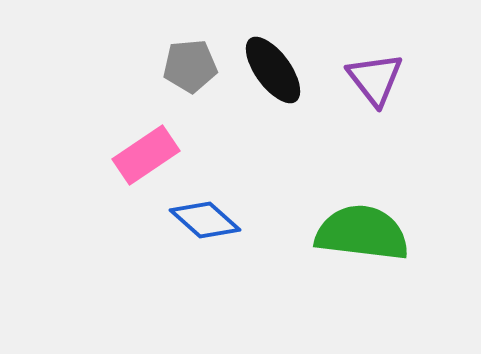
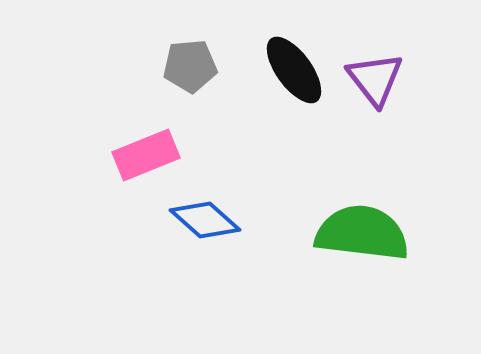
black ellipse: moved 21 px right
pink rectangle: rotated 12 degrees clockwise
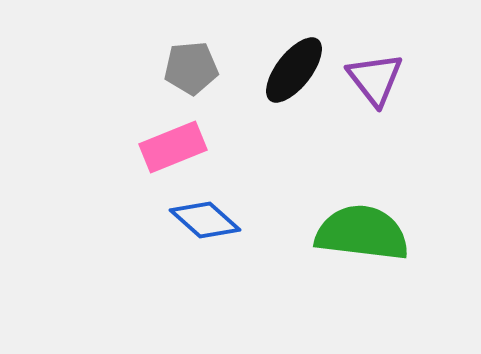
gray pentagon: moved 1 px right, 2 px down
black ellipse: rotated 74 degrees clockwise
pink rectangle: moved 27 px right, 8 px up
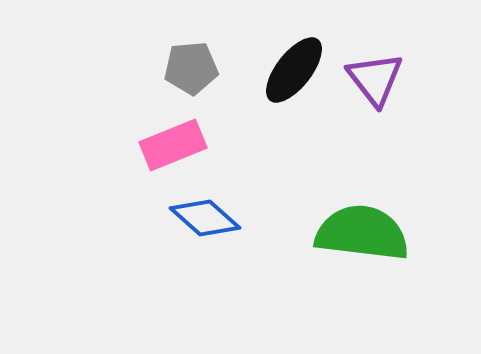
pink rectangle: moved 2 px up
blue diamond: moved 2 px up
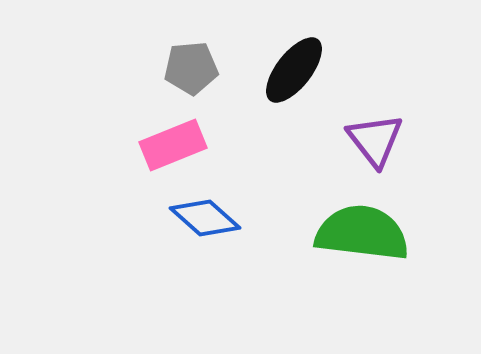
purple triangle: moved 61 px down
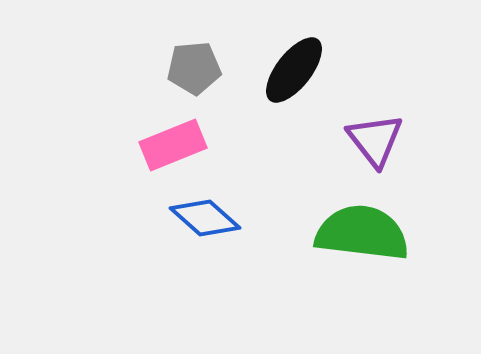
gray pentagon: moved 3 px right
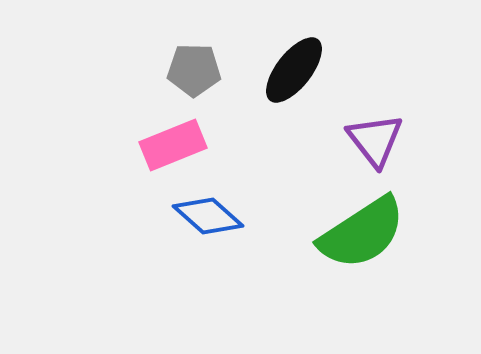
gray pentagon: moved 2 px down; rotated 6 degrees clockwise
blue diamond: moved 3 px right, 2 px up
green semicircle: rotated 140 degrees clockwise
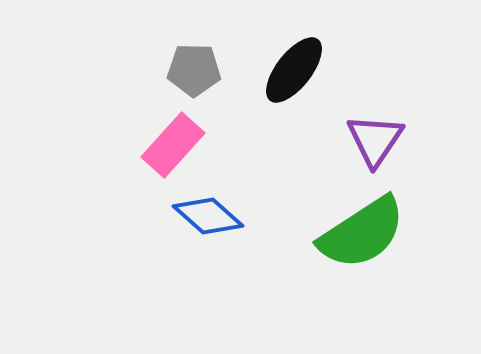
purple triangle: rotated 12 degrees clockwise
pink rectangle: rotated 26 degrees counterclockwise
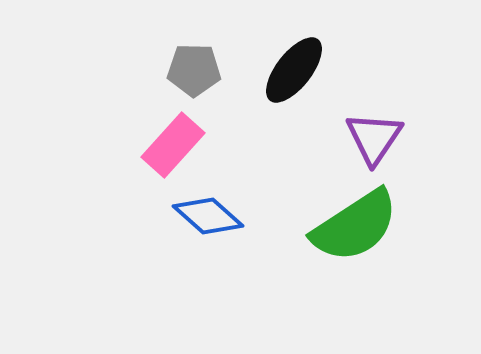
purple triangle: moved 1 px left, 2 px up
green semicircle: moved 7 px left, 7 px up
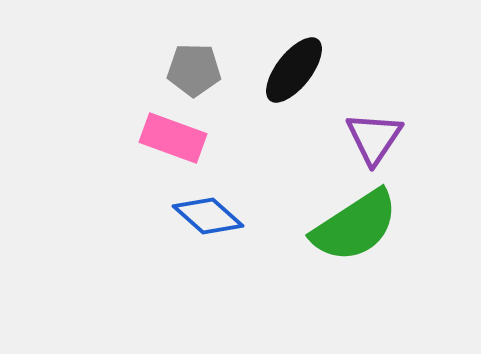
pink rectangle: moved 7 px up; rotated 68 degrees clockwise
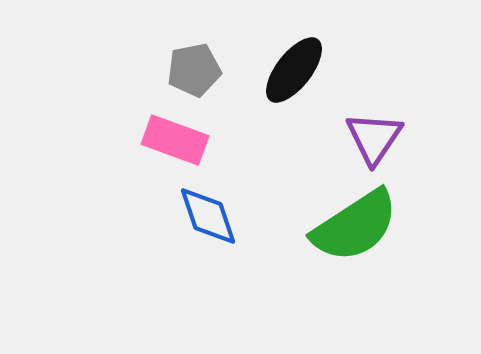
gray pentagon: rotated 12 degrees counterclockwise
pink rectangle: moved 2 px right, 2 px down
blue diamond: rotated 30 degrees clockwise
